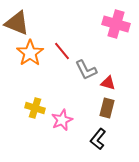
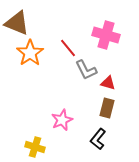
pink cross: moved 10 px left, 11 px down
red line: moved 6 px right, 3 px up
yellow cross: moved 39 px down
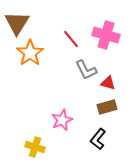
brown triangle: rotated 40 degrees clockwise
red line: moved 3 px right, 9 px up
brown rectangle: moved 1 px up; rotated 60 degrees clockwise
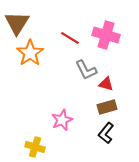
red line: moved 1 px left, 1 px up; rotated 18 degrees counterclockwise
red triangle: moved 2 px left, 1 px down
black L-shape: moved 8 px right, 6 px up
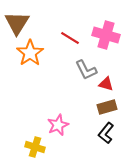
pink star: moved 4 px left, 5 px down
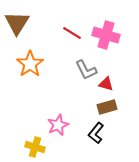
red line: moved 2 px right, 5 px up
orange star: moved 11 px down
black L-shape: moved 10 px left
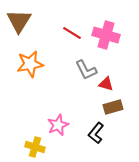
brown triangle: moved 2 px right, 2 px up
orange star: rotated 24 degrees clockwise
brown rectangle: moved 6 px right
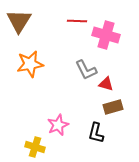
red line: moved 5 px right, 12 px up; rotated 30 degrees counterclockwise
black L-shape: rotated 25 degrees counterclockwise
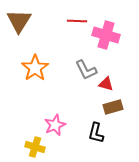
orange star: moved 5 px right, 4 px down; rotated 24 degrees counterclockwise
pink star: moved 3 px left
